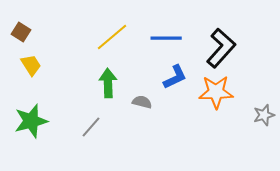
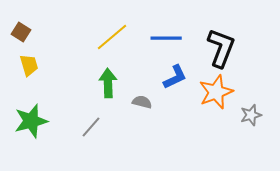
black L-shape: rotated 21 degrees counterclockwise
yellow trapezoid: moved 2 px left; rotated 15 degrees clockwise
orange star: rotated 20 degrees counterclockwise
gray star: moved 13 px left
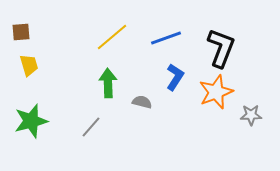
brown square: rotated 36 degrees counterclockwise
blue line: rotated 20 degrees counterclockwise
blue L-shape: rotated 32 degrees counterclockwise
gray star: rotated 15 degrees clockwise
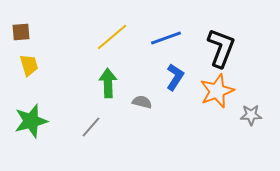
orange star: moved 1 px right, 1 px up
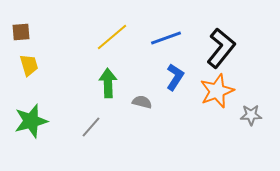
black L-shape: rotated 18 degrees clockwise
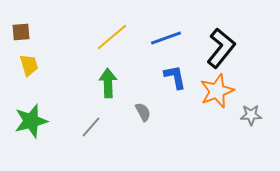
blue L-shape: rotated 44 degrees counterclockwise
gray semicircle: moved 1 px right, 10 px down; rotated 48 degrees clockwise
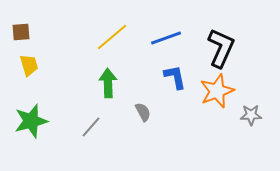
black L-shape: rotated 15 degrees counterclockwise
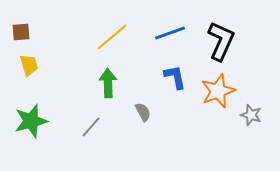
blue line: moved 4 px right, 5 px up
black L-shape: moved 7 px up
orange star: moved 1 px right
gray star: rotated 20 degrees clockwise
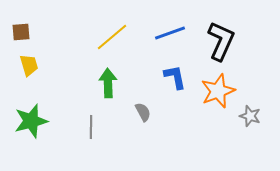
gray star: moved 1 px left, 1 px down
gray line: rotated 40 degrees counterclockwise
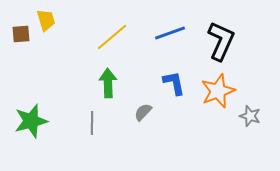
brown square: moved 2 px down
yellow trapezoid: moved 17 px right, 45 px up
blue L-shape: moved 1 px left, 6 px down
gray semicircle: rotated 108 degrees counterclockwise
gray line: moved 1 px right, 4 px up
